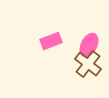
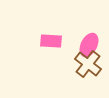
pink rectangle: rotated 25 degrees clockwise
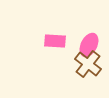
pink rectangle: moved 4 px right
